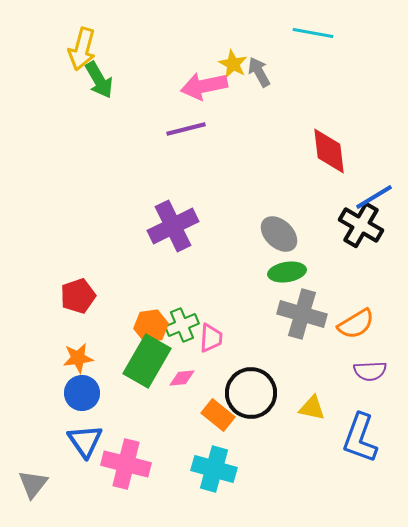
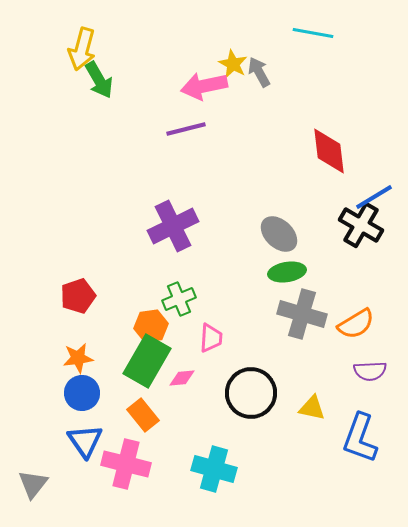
green cross: moved 3 px left, 26 px up
orange rectangle: moved 75 px left; rotated 12 degrees clockwise
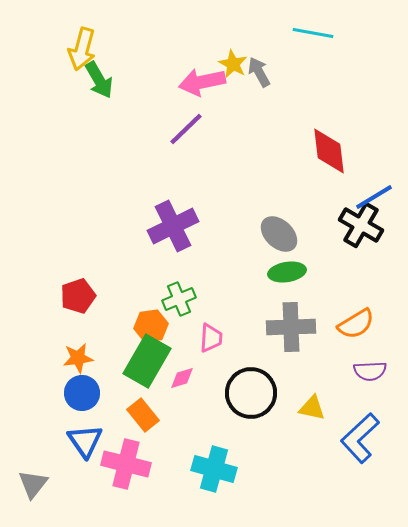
pink arrow: moved 2 px left, 4 px up
purple line: rotated 30 degrees counterclockwise
gray cross: moved 11 px left, 13 px down; rotated 18 degrees counterclockwise
pink diamond: rotated 12 degrees counterclockwise
blue L-shape: rotated 27 degrees clockwise
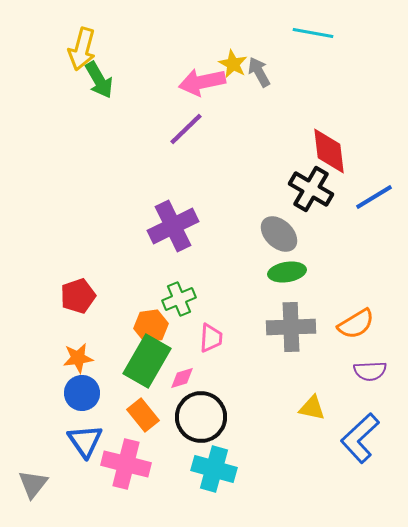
black cross: moved 50 px left, 36 px up
black circle: moved 50 px left, 24 px down
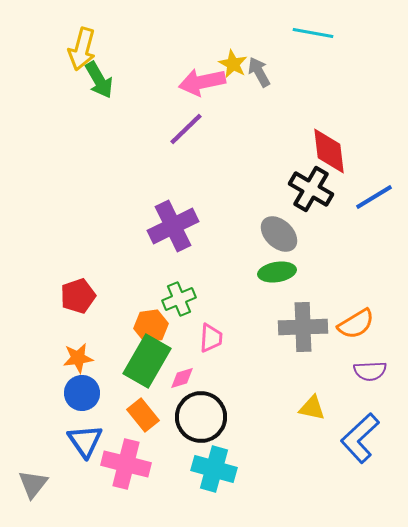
green ellipse: moved 10 px left
gray cross: moved 12 px right
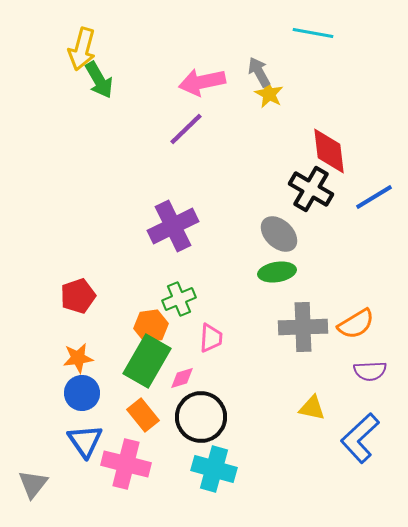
yellow star: moved 36 px right, 30 px down
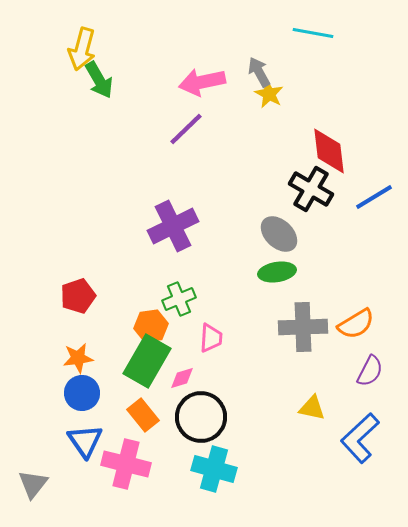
purple semicircle: rotated 60 degrees counterclockwise
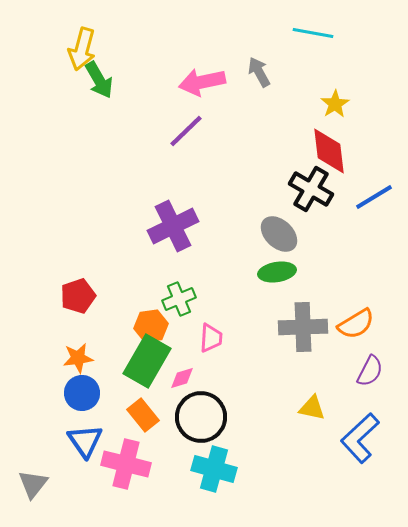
yellow star: moved 66 px right, 10 px down; rotated 12 degrees clockwise
purple line: moved 2 px down
